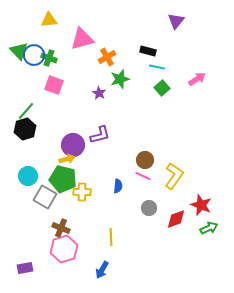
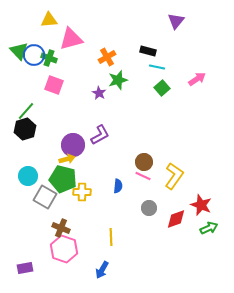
pink triangle: moved 11 px left
green star: moved 2 px left, 1 px down
purple L-shape: rotated 15 degrees counterclockwise
brown circle: moved 1 px left, 2 px down
pink hexagon: rotated 24 degrees counterclockwise
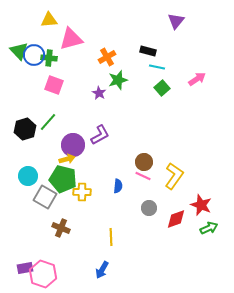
green cross: rotated 14 degrees counterclockwise
green line: moved 22 px right, 11 px down
pink hexagon: moved 21 px left, 25 px down
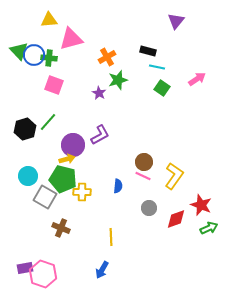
green square: rotated 14 degrees counterclockwise
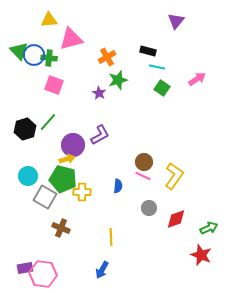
red star: moved 50 px down
pink hexagon: rotated 12 degrees counterclockwise
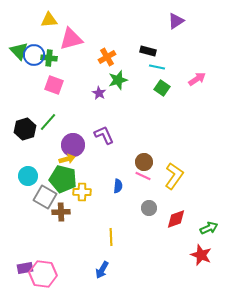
purple triangle: rotated 18 degrees clockwise
purple L-shape: moved 4 px right; rotated 85 degrees counterclockwise
brown cross: moved 16 px up; rotated 24 degrees counterclockwise
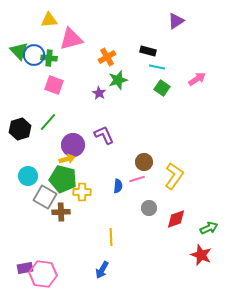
black hexagon: moved 5 px left
pink line: moved 6 px left, 3 px down; rotated 42 degrees counterclockwise
